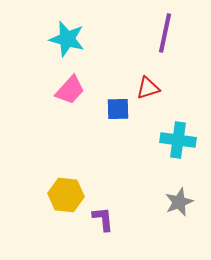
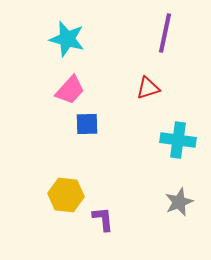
blue square: moved 31 px left, 15 px down
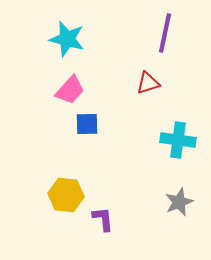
red triangle: moved 5 px up
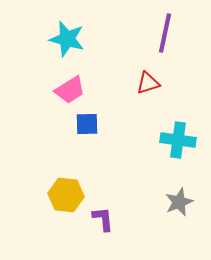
pink trapezoid: rotated 16 degrees clockwise
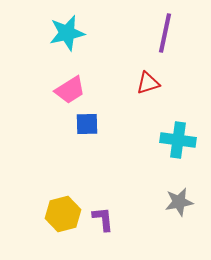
cyan star: moved 6 px up; rotated 27 degrees counterclockwise
yellow hexagon: moved 3 px left, 19 px down; rotated 20 degrees counterclockwise
gray star: rotated 12 degrees clockwise
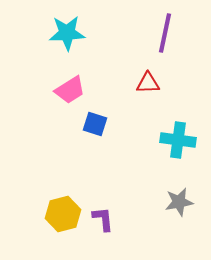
cyan star: rotated 9 degrees clockwise
red triangle: rotated 15 degrees clockwise
blue square: moved 8 px right; rotated 20 degrees clockwise
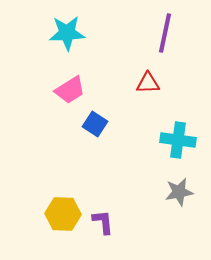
blue square: rotated 15 degrees clockwise
gray star: moved 10 px up
yellow hexagon: rotated 16 degrees clockwise
purple L-shape: moved 3 px down
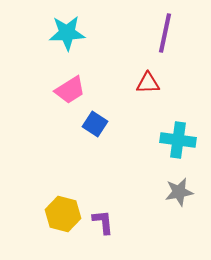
yellow hexagon: rotated 12 degrees clockwise
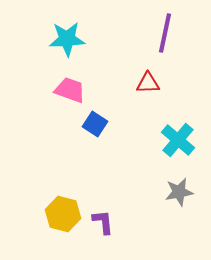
cyan star: moved 6 px down
pink trapezoid: rotated 128 degrees counterclockwise
cyan cross: rotated 32 degrees clockwise
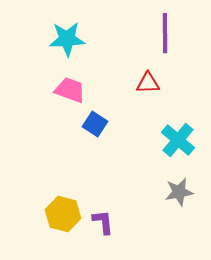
purple line: rotated 12 degrees counterclockwise
